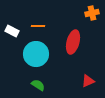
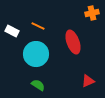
orange line: rotated 24 degrees clockwise
red ellipse: rotated 35 degrees counterclockwise
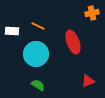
white rectangle: rotated 24 degrees counterclockwise
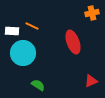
orange line: moved 6 px left
cyan circle: moved 13 px left, 1 px up
red triangle: moved 3 px right
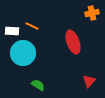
red triangle: moved 2 px left; rotated 24 degrees counterclockwise
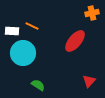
red ellipse: moved 2 px right, 1 px up; rotated 60 degrees clockwise
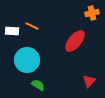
cyan circle: moved 4 px right, 7 px down
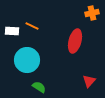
red ellipse: rotated 25 degrees counterclockwise
green semicircle: moved 1 px right, 2 px down
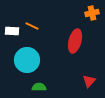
green semicircle: rotated 32 degrees counterclockwise
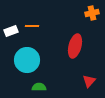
orange line: rotated 24 degrees counterclockwise
white rectangle: moved 1 px left; rotated 24 degrees counterclockwise
red ellipse: moved 5 px down
